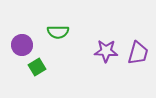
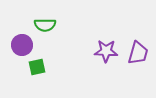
green semicircle: moved 13 px left, 7 px up
green square: rotated 18 degrees clockwise
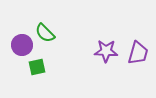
green semicircle: moved 8 px down; rotated 45 degrees clockwise
